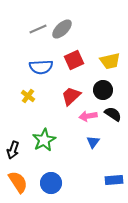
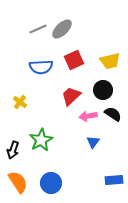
yellow cross: moved 8 px left, 6 px down
green star: moved 3 px left
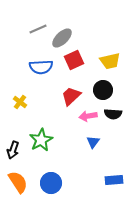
gray ellipse: moved 9 px down
black semicircle: rotated 150 degrees clockwise
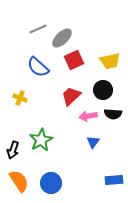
blue semicircle: moved 3 px left; rotated 45 degrees clockwise
yellow cross: moved 4 px up; rotated 16 degrees counterclockwise
orange semicircle: moved 1 px right, 1 px up
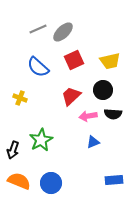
gray ellipse: moved 1 px right, 6 px up
blue triangle: rotated 32 degrees clockwise
orange semicircle: rotated 35 degrees counterclockwise
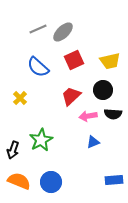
yellow cross: rotated 24 degrees clockwise
blue circle: moved 1 px up
